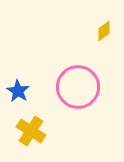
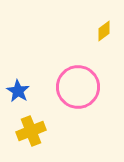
yellow cross: rotated 36 degrees clockwise
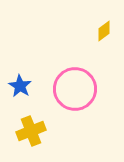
pink circle: moved 3 px left, 2 px down
blue star: moved 2 px right, 5 px up
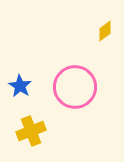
yellow diamond: moved 1 px right
pink circle: moved 2 px up
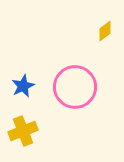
blue star: moved 3 px right; rotated 15 degrees clockwise
yellow cross: moved 8 px left
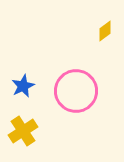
pink circle: moved 1 px right, 4 px down
yellow cross: rotated 12 degrees counterclockwise
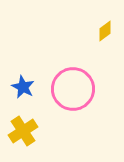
blue star: moved 1 px down; rotated 20 degrees counterclockwise
pink circle: moved 3 px left, 2 px up
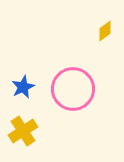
blue star: rotated 20 degrees clockwise
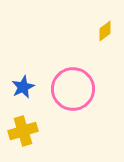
yellow cross: rotated 16 degrees clockwise
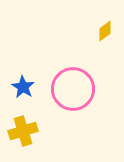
blue star: rotated 15 degrees counterclockwise
